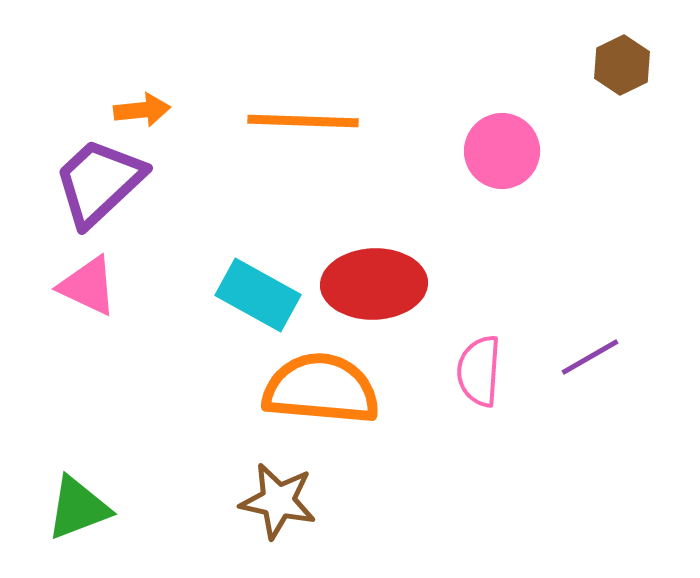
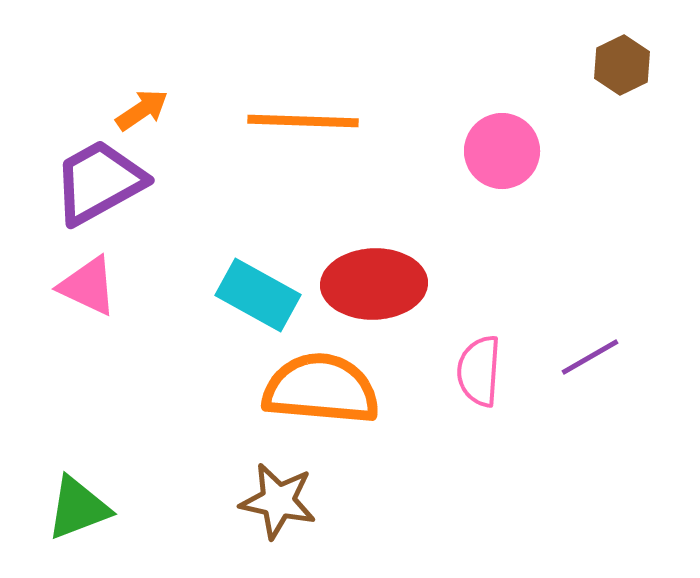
orange arrow: rotated 28 degrees counterclockwise
purple trapezoid: rotated 14 degrees clockwise
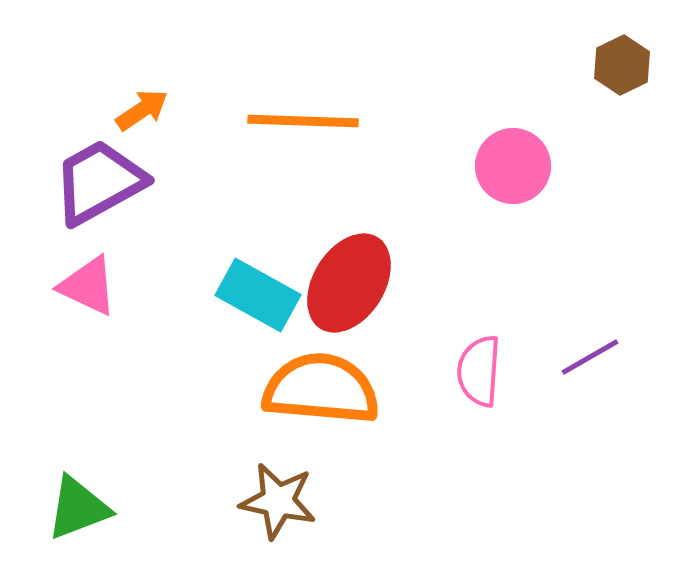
pink circle: moved 11 px right, 15 px down
red ellipse: moved 25 px left, 1 px up; rotated 56 degrees counterclockwise
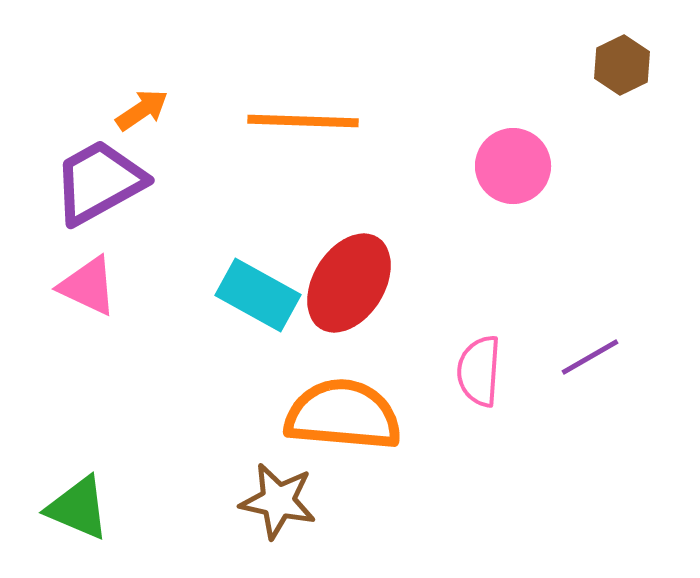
orange semicircle: moved 22 px right, 26 px down
green triangle: rotated 44 degrees clockwise
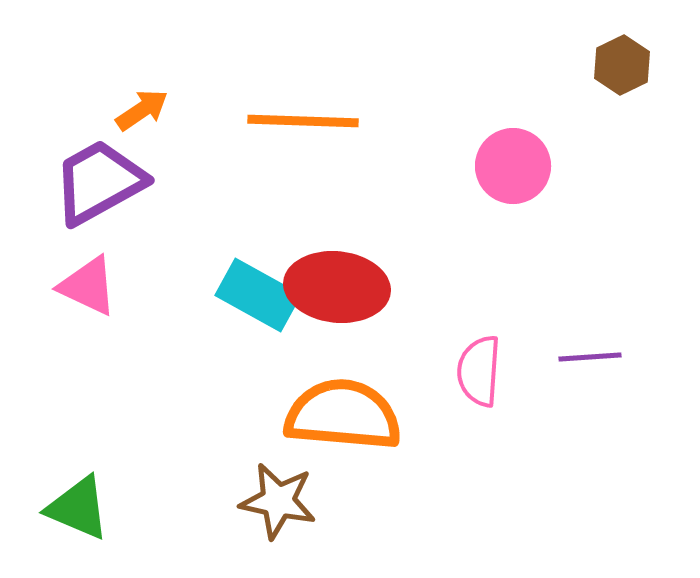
red ellipse: moved 12 px left, 4 px down; rotated 64 degrees clockwise
purple line: rotated 26 degrees clockwise
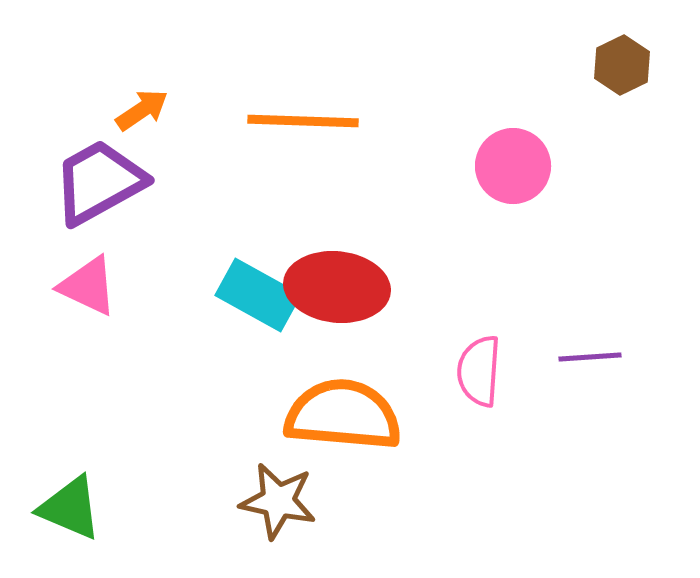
green triangle: moved 8 px left
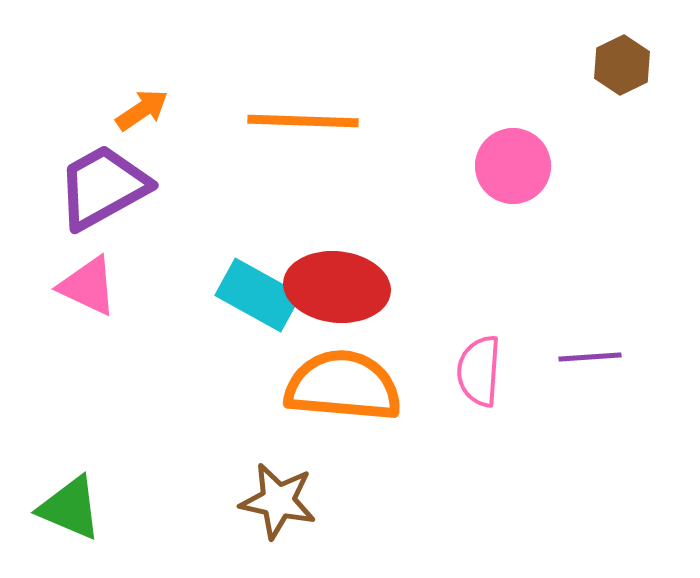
purple trapezoid: moved 4 px right, 5 px down
orange semicircle: moved 29 px up
